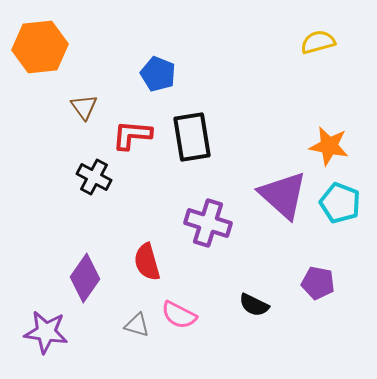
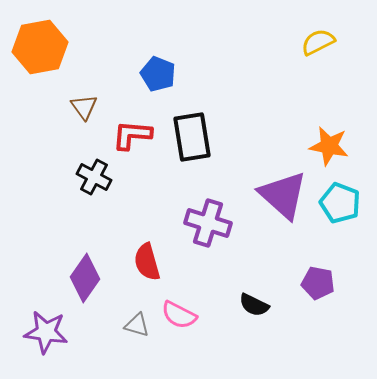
yellow semicircle: rotated 12 degrees counterclockwise
orange hexagon: rotated 4 degrees counterclockwise
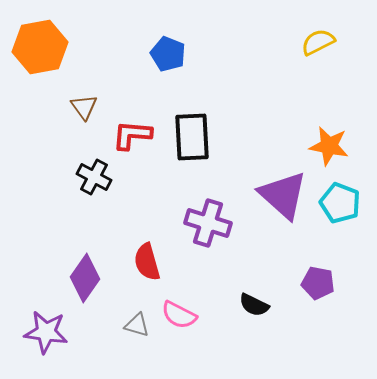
blue pentagon: moved 10 px right, 20 px up
black rectangle: rotated 6 degrees clockwise
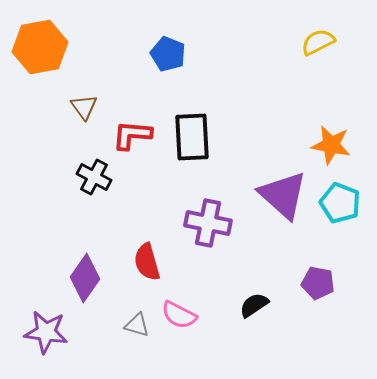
orange star: moved 2 px right, 1 px up
purple cross: rotated 6 degrees counterclockwise
black semicircle: rotated 120 degrees clockwise
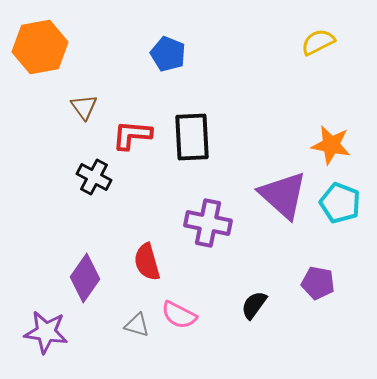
black semicircle: rotated 20 degrees counterclockwise
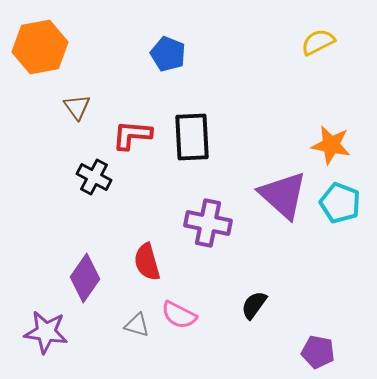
brown triangle: moved 7 px left
purple pentagon: moved 69 px down
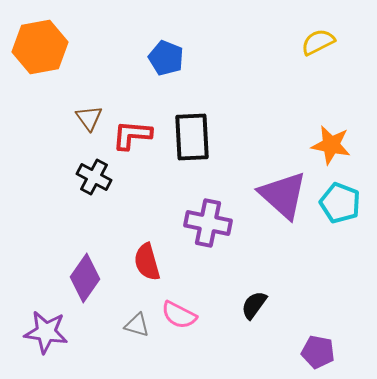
blue pentagon: moved 2 px left, 4 px down
brown triangle: moved 12 px right, 11 px down
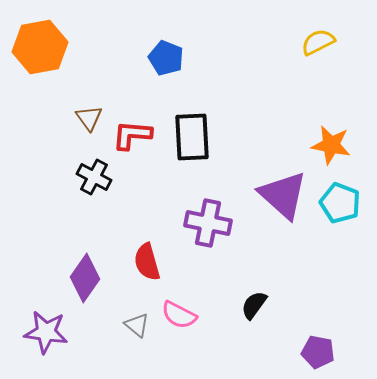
gray triangle: rotated 24 degrees clockwise
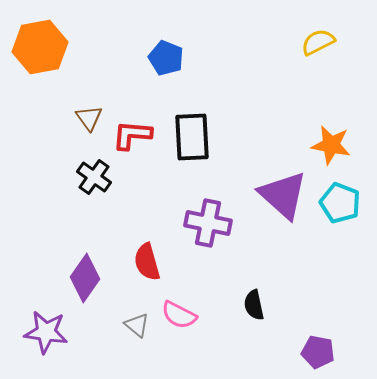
black cross: rotated 8 degrees clockwise
black semicircle: rotated 48 degrees counterclockwise
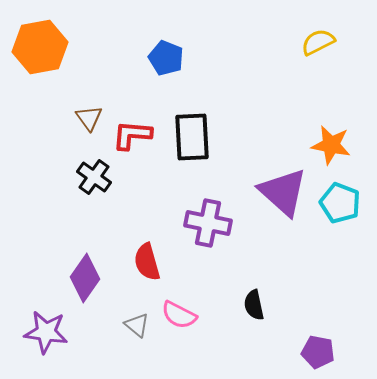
purple triangle: moved 3 px up
